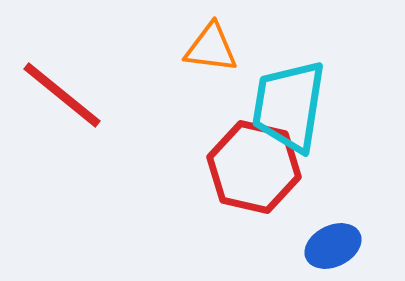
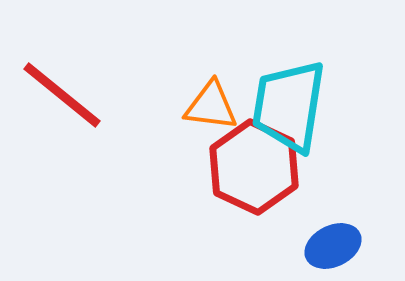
orange triangle: moved 58 px down
red hexagon: rotated 12 degrees clockwise
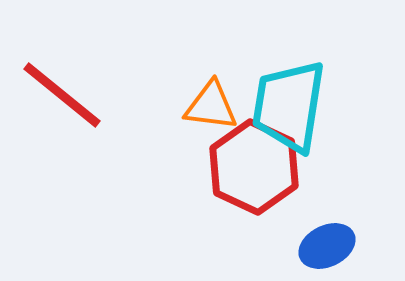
blue ellipse: moved 6 px left
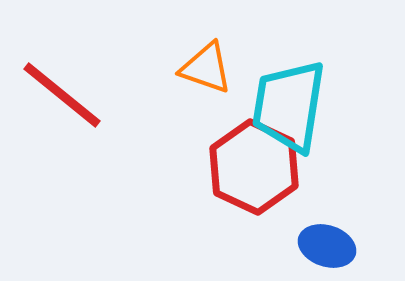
orange triangle: moved 5 px left, 38 px up; rotated 12 degrees clockwise
blue ellipse: rotated 44 degrees clockwise
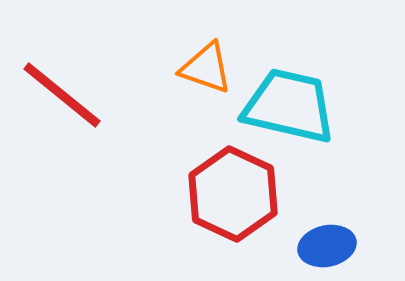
cyan trapezoid: rotated 94 degrees clockwise
red hexagon: moved 21 px left, 27 px down
blue ellipse: rotated 30 degrees counterclockwise
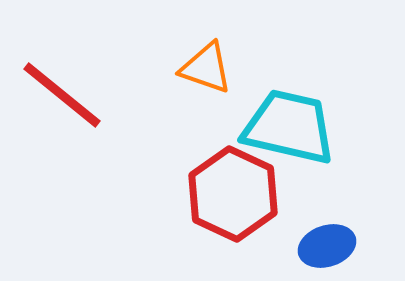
cyan trapezoid: moved 21 px down
blue ellipse: rotated 6 degrees counterclockwise
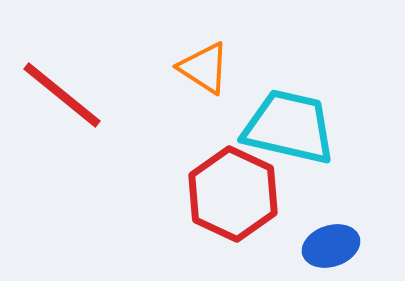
orange triangle: moved 2 px left; rotated 14 degrees clockwise
blue ellipse: moved 4 px right
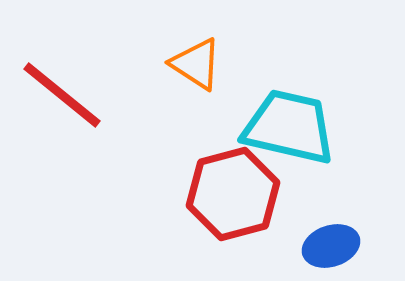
orange triangle: moved 8 px left, 4 px up
red hexagon: rotated 20 degrees clockwise
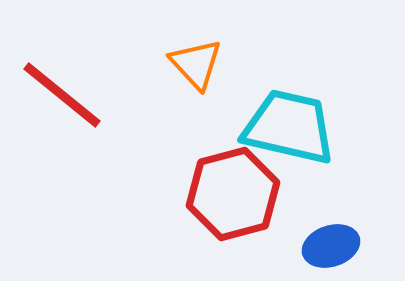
orange triangle: rotated 14 degrees clockwise
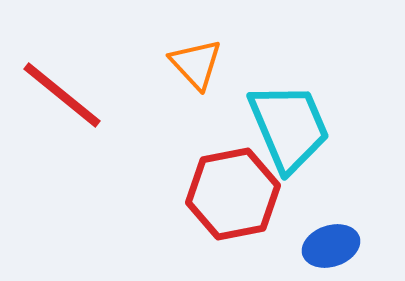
cyan trapezoid: rotated 54 degrees clockwise
red hexagon: rotated 4 degrees clockwise
